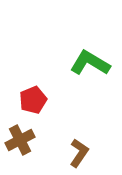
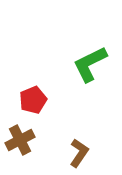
green L-shape: moved 1 px down; rotated 57 degrees counterclockwise
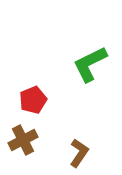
brown cross: moved 3 px right
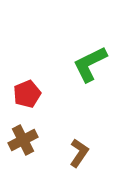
red pentagon: moved 6 px left, 6 px up
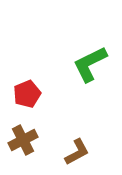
brown L-shape: moved 2 px left, 1 px up; rotated 28 degrees clockwise
